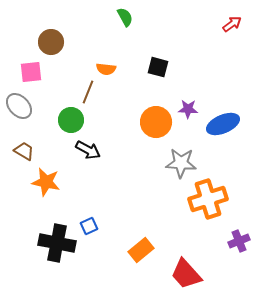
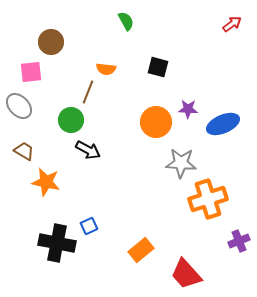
green semicircle: moved 1 px right, 4 px down
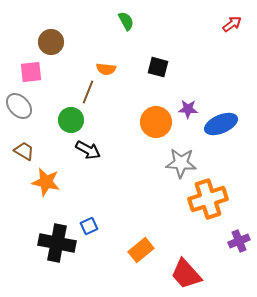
blue ellipse: moved 2 px left
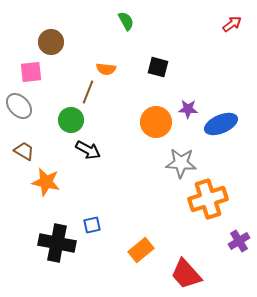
blue square: moved 3 px right, 1 px up; rotated 12 degrees clockwise
purple cross: rotated 10 degrees counterclockwise
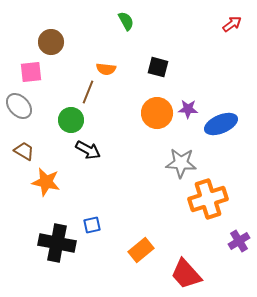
orange circle: moved 1 px right, 9 px up
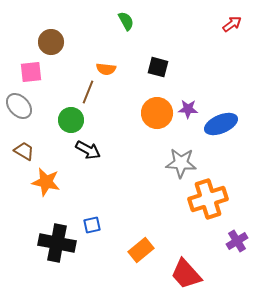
purple cross: moved 2 px left
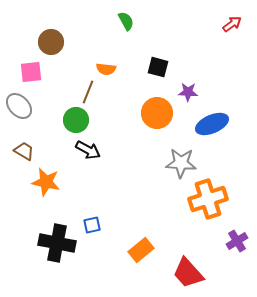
purple star: moved 17 px up
green circle: moved 5 px right
blue ellipse: moved 9 px left
red trapezoid: moved 2 px right, 1 px up
